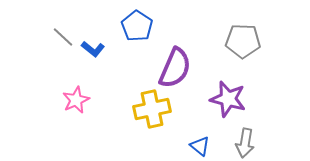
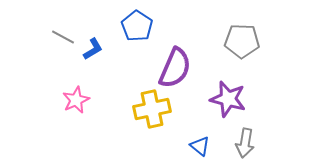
gray line: rotated 15 degrees counterclockwise
gray pentagon: moved 1 px left
blue L-shape: rotated 70 degrees counterclockwise
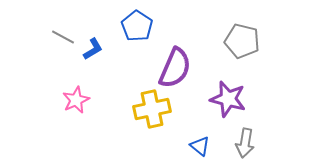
gray pentagon: rotated 12 degrees clockwise
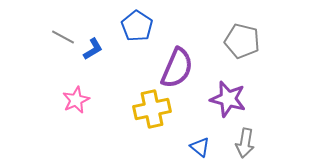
purple semicircle: moved 2 px right
blue triangle: moved 1 px down
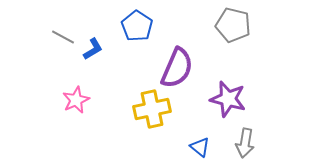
gray pentagon: moved 9 px left, 16 px up
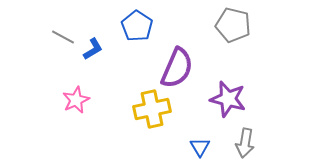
blue triangle: rotated 20 degrees clockwise
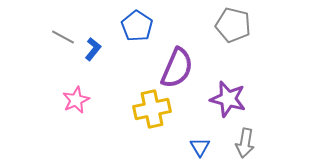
blue L-shape: rotated 20 degrees counterclockwise
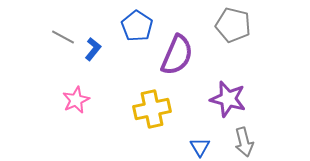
purple semicircle: moved 13 px up
gray arrow: moved 1 px left, 1 px up; rotated 24 degrees counterclockwise
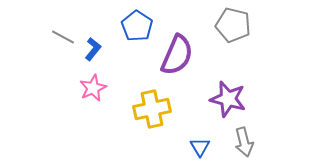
pink star: moved 17 px right, 12 px up
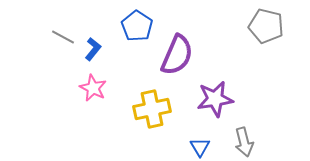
gray pentagon: moved 33 px right, 1 px down
pink star: rotated 20 degrees counterclockwise
purple star: moved 13 px left; rotated 24 degrees counterclockwise
